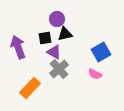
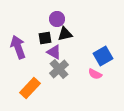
blue square: moved 2 px right, 4 px down
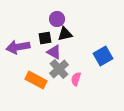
purple arrow: rotated 80 degrees counterclockwise
pink semicircle: moved 19 px left, 5 px down; rotated 80 degrees clockwise
orange rectangle: moved 6 px right, 8 px up; rotated 75 degrees clockwise
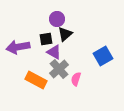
black triangle: rotated 28 degrees counterclockwise
black square: moved 1 px right, 1 px down
